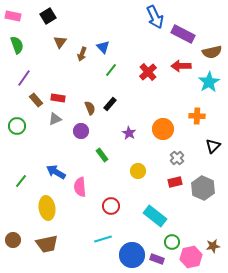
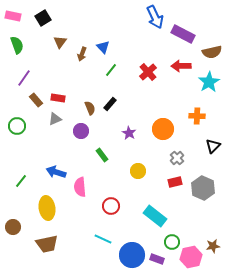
black square at (48, 16): moved 5 px left, 2 px down
blue arrow at (56, 172): rotated 12 degrees counterclockwise
cyan line at (103, 239): rotated 42 degrees clockwise
brown circle at (13, 240): moved 13 px up
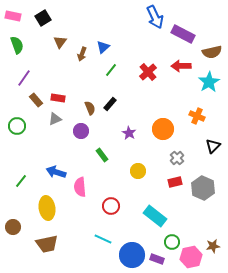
blue triangle at (103, 47): rotated 32 degrees clockwise
orange cross at (197, 116): rotated 21 degrees clockwise
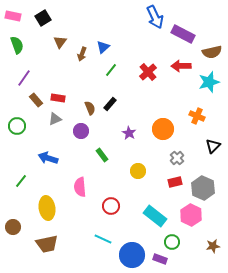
cyan star at (209, 82): rotated 15 degrees clockwise
blue arrow at (56, 172): moved 8 px left, 14 px up
pink hexagon at (191, 257): moved 42 px up; rotated 20 degrees counterclockwise
purple rectangle at (157, 259): moved 3 px right
